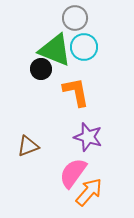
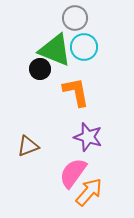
black circle: moved 1 px left
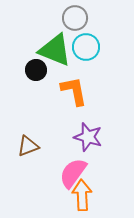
cyan circle: moved 2 px right
black circle: moved 4 px left, 1 px down
orange L-shape: moved 2 px left, 1 px up
orange arrow: moved 7 px left, 3 px down; rotated 44 degrees counterclockwise
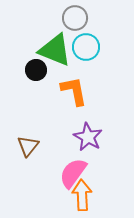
purple star: rotated 12 degrees clockwise
brown triangle: rotated 30 degrees counterclockwise
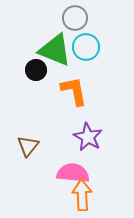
pink semicircle: rotated 60 degrees clockwise
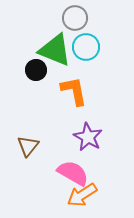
pink semicircle: rotated 24 degrees clockwise
orange arrow: rotated 120 degrees counterclockwise
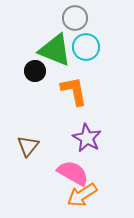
black circle: moved 1 px left, 1 px down
purple star: moved 1 px left, 1 px down
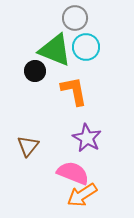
pink semicircle: rotated 8 degrees counterclockwise
